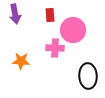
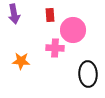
purple arrow: moved 1 px left
black ellipse: moved 2 px up
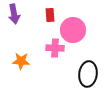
black ellipse: rotated 10 degrees clockwise
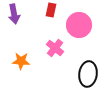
red rectangle: moved 1 px right, 5 px up; rotated 16 degrees clockwise
pink circle: moved 6 px right, 5 px up
pink cross: rotated 36 degrees clockwise
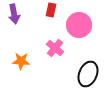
black ellipse: rotated 15 degrees clockwise
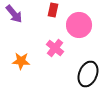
red rectangle: moved 2 px right
purple arrow: rotated 30 degrees counterclockwise
